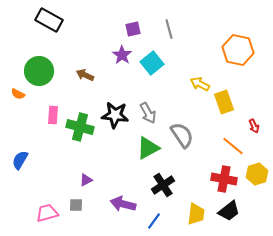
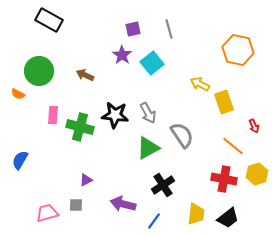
black trapezoid: moved 1 px left, 7 px down
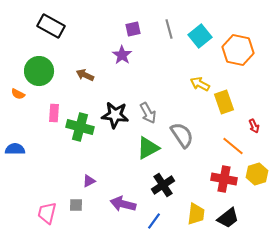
black rectangle: moved 2 px right, 6 px down
cyan square: moved 48 px right, 27 px up
pink rectangle: moved 1 px right, 2 px up
blue semicircle: moved 5 px left, 11 px up; rotated 60 degrees clockwise
purple triangle: moved 3 px right, 1 px down
pink trapezoid: rotated 60 degrees counterclockwise
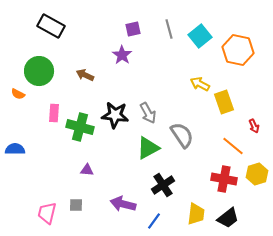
purple triangle: moved 2 px left, 11 px up; rotated 32 degrees clockwise
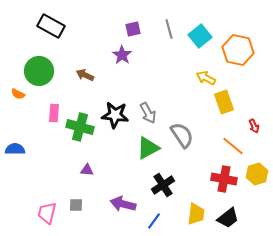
yellow arrow: moved 6 px right, 6 px up
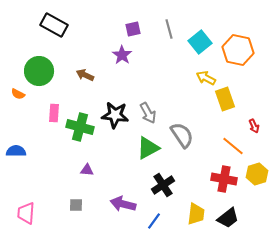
black rectangle: moved 3 px right, 1 px up
cyan square: moved 6 px down
yellow rectangle: moved 1 px right, 3 px up
blue semicircle: moved 1 px right, 2 px down
pink trapezoid: moved 21 px left; rotated 10 degrees counterclockwise
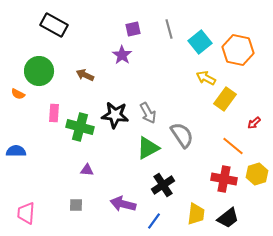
yellow rectangle: rotated 55 degrees clockwise
red arrow: moved 3 px up; rotated 72 degrees clockwise
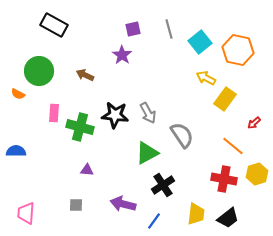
green triangle: moved 1 px left, 5 px down
